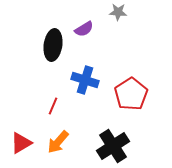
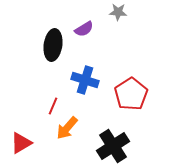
orange arrow: moved 9 px right, 14 px up
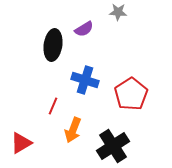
orange arrow: moved 6 px right, 2 px down; rotated 20 degrees counterclockwise
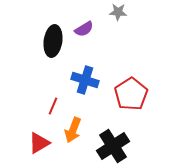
black ellipse: moved 4 px up
red triangle: moved 18 px right
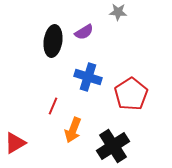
purple semicircle: moved 3 px down
blue cross: moved 3 px right, 3 px up
red triangle: moved 24 px left
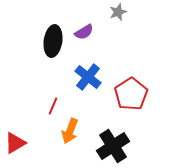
gray star: rotated 24 degrees counterclockwise
blue cross: rotated 20 degrees clockwise
orange arrow: moved 3 px left, 1 px down
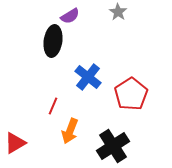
gray star: rotated 18 degrees counterclockwise
purple semicircle: moved 14 px left, 16 px up
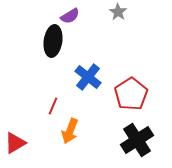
black cross: moved 24 px right, 6 px up
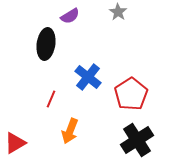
black ellipse: moved 7 px left, 3 px down
red line: moved 2 px left, 7 px up
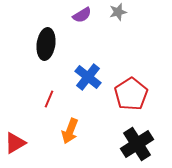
gray star: rotated 24 degrees clockwise
purple semicircle: moved 12 px right, 1 px up
red line: moved 2 px left
black cross: moved 4 px down
